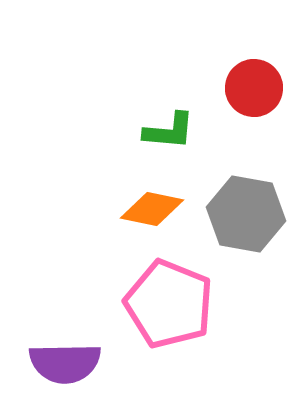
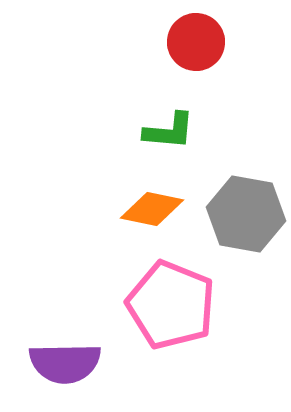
red circle: moved 58 px left, 46 px up
pink pentagon: moved 2 px right, 1 px down
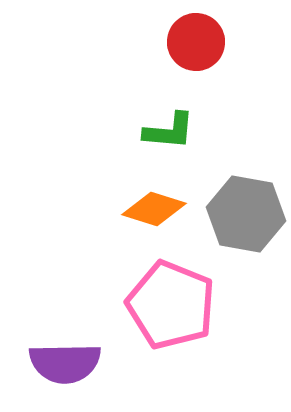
orange diamond: moved 2 px right; rotated 6 degrees clockwise
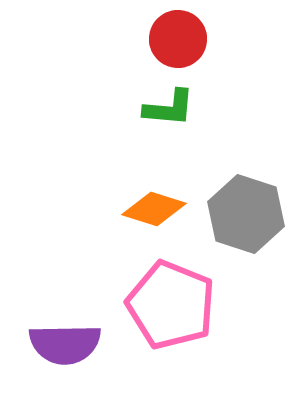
red circle: moved 18 px left, 3 px up
green L-shape: moved 23 px up
gray hexagon: rotated 8 degrees clockwise
purple semicircle: moved 19 px up
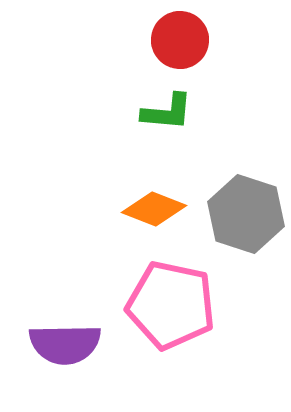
red circle: moved 2 px right, 1 px down
green L-shape: moved 2 px left, 4 px down
orange diamond: rotated 4 degrees clockwise
pink pentagon: rotated 10 degrees counterclockwise
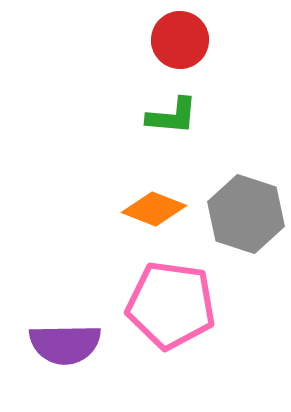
green L-shape: moved 5 px right, 4 px down
pink pentagon: rotated 4 degrees counterclockwise
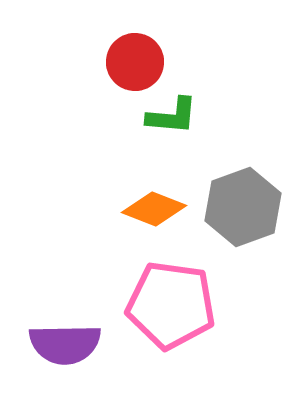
red circle: moved 45 px left, 22 px down
gray hexagon: moved 3 px left, 7 px up; rotated 22 degrees clockwise
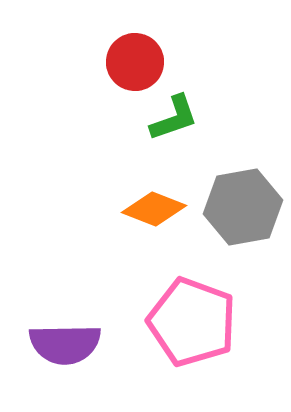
green L-shape: moved 2 px right, 2 px down; rotated 24 degrees counterclockwise
gray hexagon: rotated 10 degrees clockwise
pink pentagon: moved 21 px right, 17 px down; rotated 12 degrees clockwise
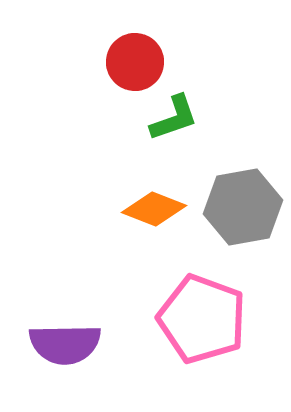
pink pentagon: moved 10 px right, 3 px up
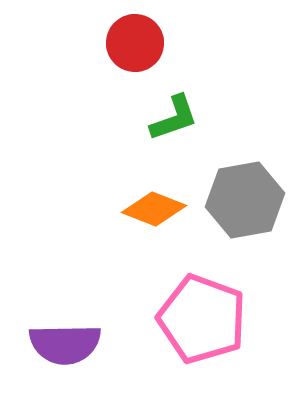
red circle: moved 19 px up
gray hexagon: moved 2 px right, 7 px up
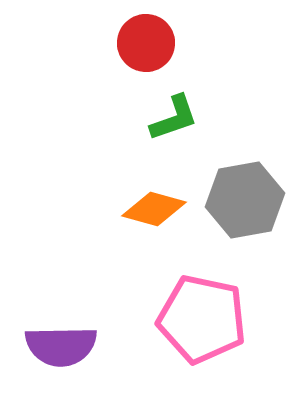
red circle: moved 11 px right
orange diamond: rotated 6 degrees counterclockwise
pink pentagon: rotated 8 degrees counterclockwise
purple semicircle: moved 4 px left, 2 px down
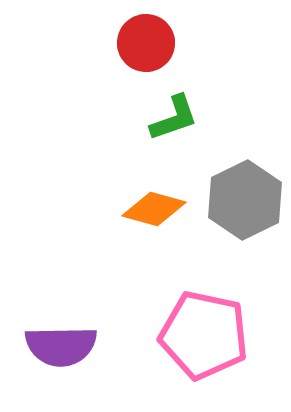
gray hexagon: rotated 16 degrees counterclockwise
pink pentagon: moved 2 px right, 16 px down
